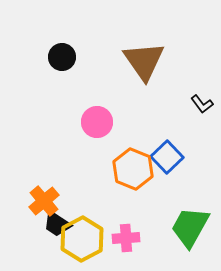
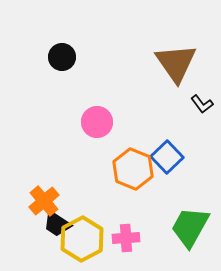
brown triangle: moved 32 px right, 2 px down
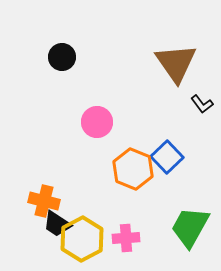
orange cross: rotated 36 degrees counterclockwise
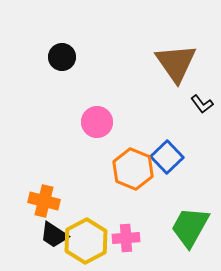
black trapezoid: moved 3 px left, 11 px down
yellow hexagon: moved 4 px right, 2 px down
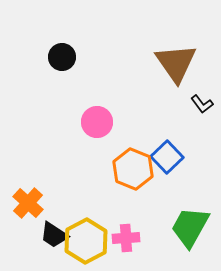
orange cross: moved 16 px left, 2 px down; rotated 28 degrees clockwise
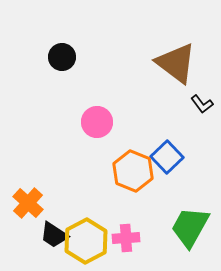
brown triangle: rotated 18 degrees counterclockwise
orange hexagon: moved 2 px down
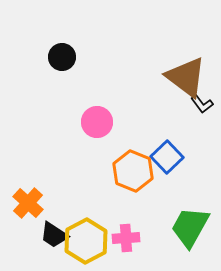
brown triangle: moved 10 px right, 14 px down
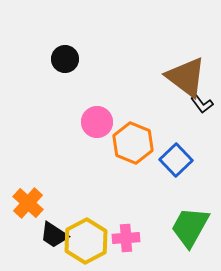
black circle: moved 3 px right, 2 px down
blue square: moved 9 px right, 3 px down
orange hexagon: moved 28 px up
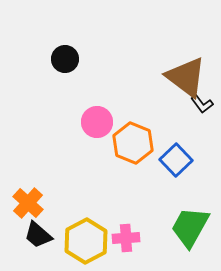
black trapezoid: moved 16 px left; rotated 8 degrees clockwise
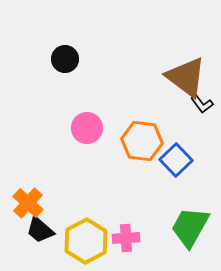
pink circle: moved 10 px left, 6 px down
orange hexagon: moved 9 px right, 2 px up; rotated 15 degrees counterclockwise
black trapezoid: moved 2 px right, 5 px up
